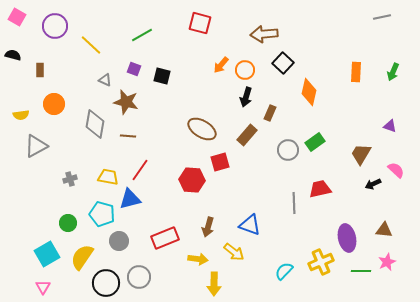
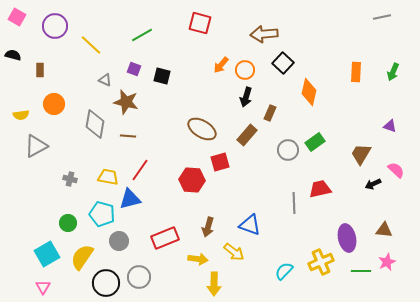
gray cross at (70, 179): rotated 32 degrees clockwise
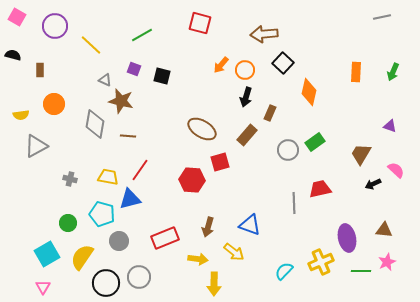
brown star at (126, 102): moved 5 px left, 1 px up
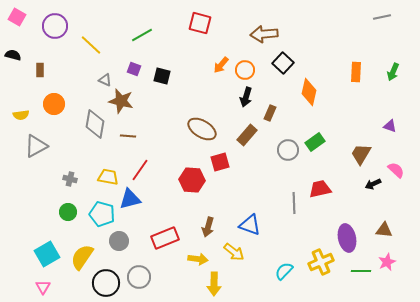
green circle at (68, 223): moved 11 px up
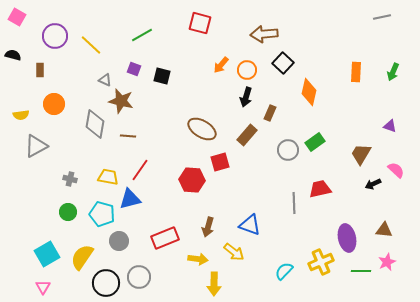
purple circle at (55, 26): moved 10 px down
orange circle at (245, 70): moved 2 px right
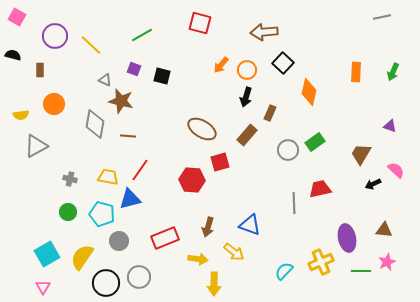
brown arrow at (264, 34): moved 2 px up
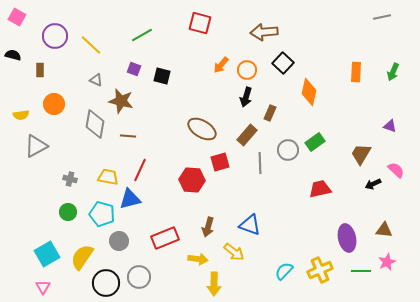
gray triangle at (105, 80): moved 9 px left
red line at (140, 170): rotated 10 degrees counterclockwise
gray line at (294, 203): moved 34 px left, 40 px up
yellow cross at (321, 262): moved 1 px left, 8 px down
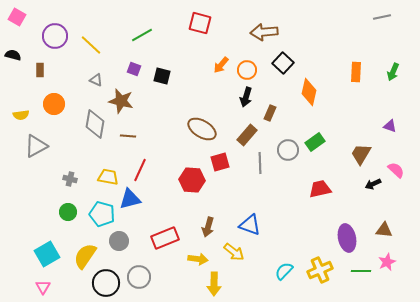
yellow semicircle at (82, 257): moved 3 px right, 1 px up
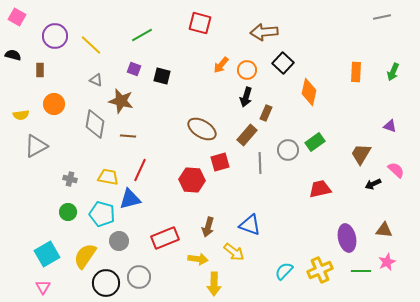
brown rectangle at (270, 113): moved 4 px left
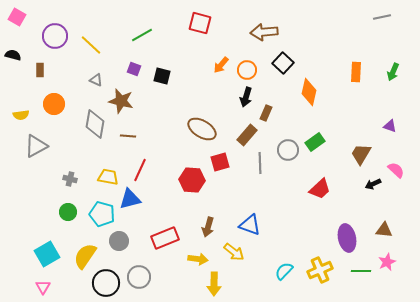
red trapezoid at (320, 189): rotated 150 degrees clockwise
